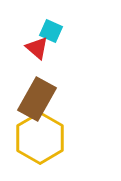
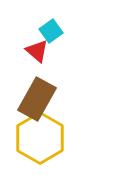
cyan square: rotated 30 degrees clockwise
red triangle: moved 3 px down
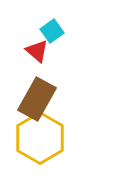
cyan square: moved 1 px right
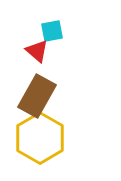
cyan square: rotated 25 degrees clockwise
brown rectangle: moved 3 px up
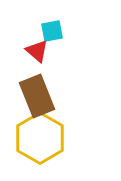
brown rectangle: rotated 51 degrees counterclockwise
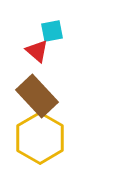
brown rectangle: rotated 21 degrees counterclockwise
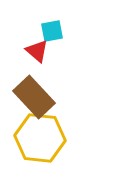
brown rectangle: moved 3 px left, 1 px down
yellow hexagon: rotated 24 degrees counterclockwise
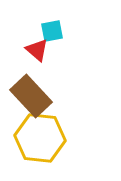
red triangle: moved 1 px up
brown rectangle: moved 3 px left, 1 px up
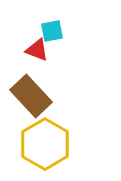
red triangle: rotated 20 degrees counterclockwise
yellow hexagon: moved 5 px right, 6 px down; rotated 24 degrees clockwise
